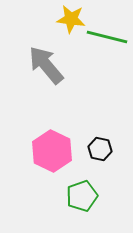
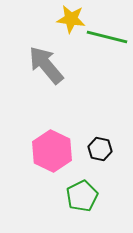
green pentagon: rotated 8 degrees counterclockwise
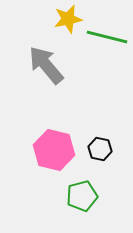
yellow star: moved 3 px left; rotated 20 degrees counterclockwise
pink hexagon: moved 2 px right, 1 px up; rotated 12 degrees counterclockwise
green pentagon: rotated 12 degrees clockwise
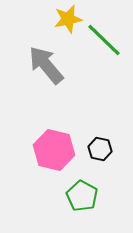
green line: moved 3 px left, 3 px down; rotated 30 degrees clockwise
green pentagon: rotated 28 degrees counterclockwise
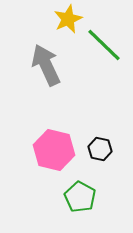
yellow star: rotated 12 degrees counterclockwise
green line: moved 5 px down
gray arrow: rotated 15 degrees clockwise
green pentagon: moved 2 px left, 1 px down
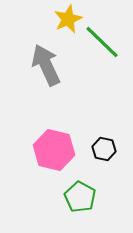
green line: moved 2 px left, 3 px up
black hexagon: moved 4 px right
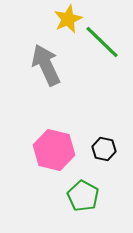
green pentagon: moved 3 px right, 1 px up
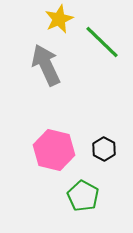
yellow star: moved 9 px left
black hexagon: rotated 15 degrees clockwise
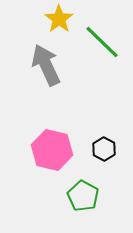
yellow star: rotated 12 degrees counterclockwise
pink hexagon: moved 2 px left
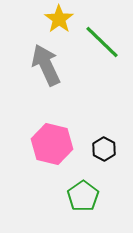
pink hexagon: moved 6 px up
green pentagon: rotated 8 degrees clockwise
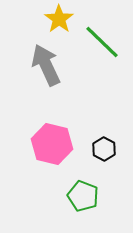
green pentagon: rotated 16 degrees counterclockwise
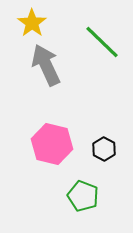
yellow star: moved 27 px left, 4 px down
